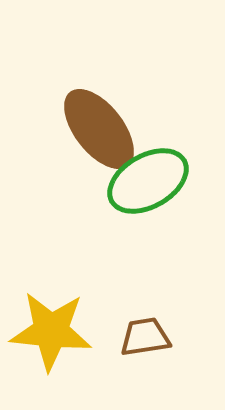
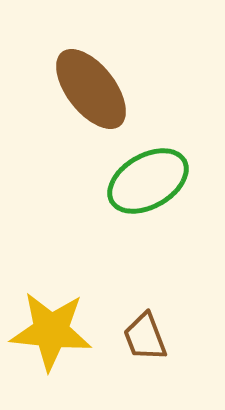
brown ellipse: moved 8 px left, 40 px up
brown trapezoid: rotated 102 degrees counterclockwise
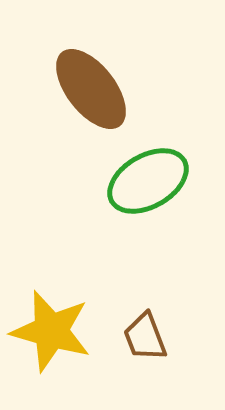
yellow star: rotated 10 degrees clockwise
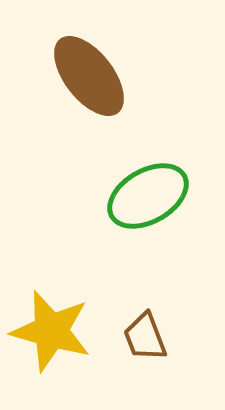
brown ellipse: moved 2 px left, 13 px up
green ellipse: moved 15 px down
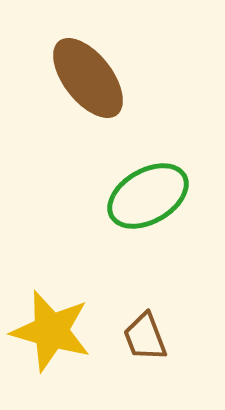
brown ellipse: moved 1 px left, 2 px down
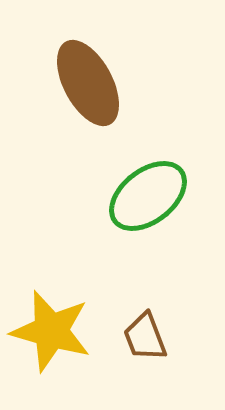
brown ellipse: moved 5 px down; rotated 10 degrees clockwise
green ellipse: rotated 8 degrees counterclockwise
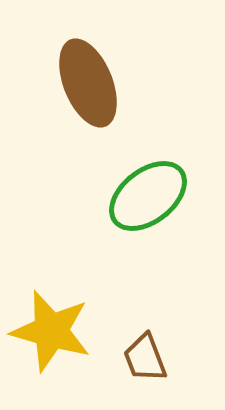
brown ellipse: rotated 6 degrees clockwise
brown trapezoid: moved 21 px down
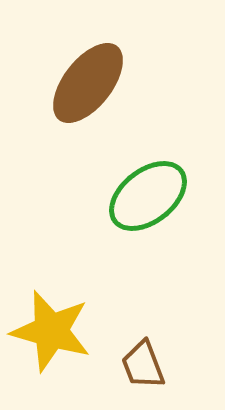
brown ellipse: rotated 60 degrees clockwise
brown trapezoid: moved 2 px left, 7 px down
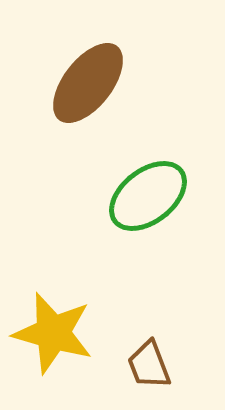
yellow star: moved 2 px right, 2 px down
brown trapezoid: moved 6 px right
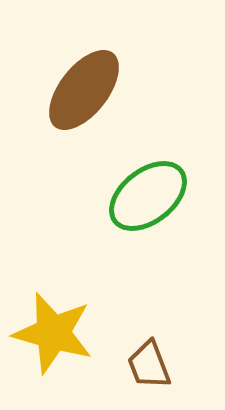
brown ellipse: moved 4 px left, 7 px down
